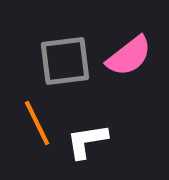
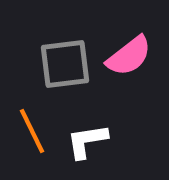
gray square: moved 3 px down
orange line: moved 5 px left, 8 px down
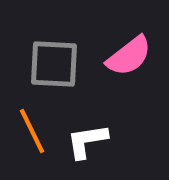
gray square: moved 11 px left; rotated 10 degrees clockwise
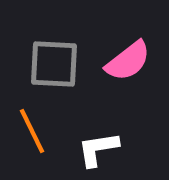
pink semicircle: moved 1 px left, 5 px down
white L-shape: moved 11 px right, 8 px down
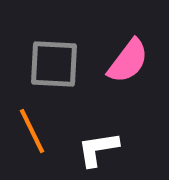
pink semicircle: rotated 15 degrees counterclockwise
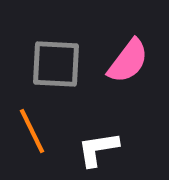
gray square: moved 2 px right
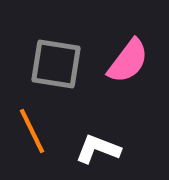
gray square: rotated 6 degrees clockwise
white L-shape: rotated 30 degrees clockwise
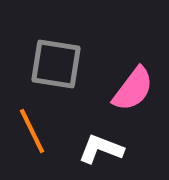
pink semicircle: moved 5 px right, 28 px down
white L-shape: moved 3 px right
